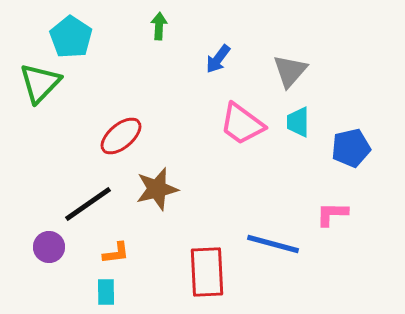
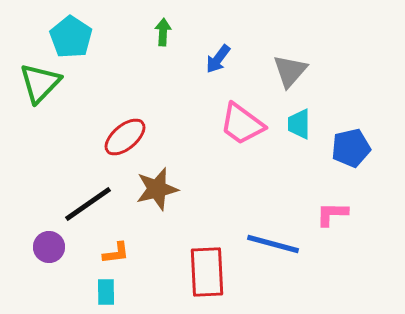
green arrow: moved 4 px right, 6 px down
cyan trapezoid: moved 1 px right, 2 px down
red ellipse: moved 4 px right, 1 px down
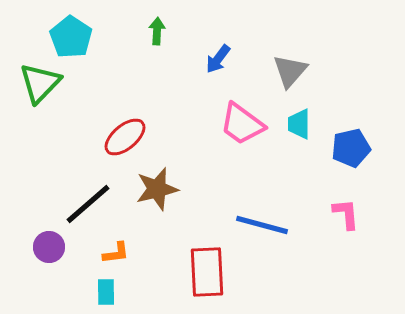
green arrow: moved 6 px left, 1 px up
black line: rotated 6 degrees counterclockwise
pink L-shape: moved 14 px right; rotated 84 degrees clockwise
blue line: moved 11 px left, 19 px up
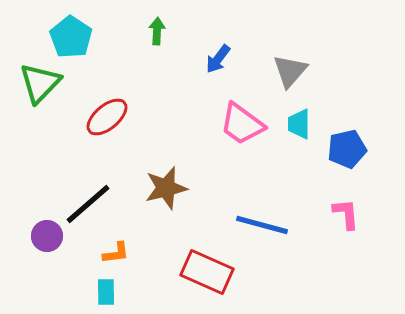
red ellipse: moved 18 px left, 20 px up
blue pentagon: moved 4 px left, 1 px down
brown star: moved 9 px right, 1 px up
purple circle: moved 2 px left, 11 px up
red rectangle: rotated 63 degrees counterclockwise
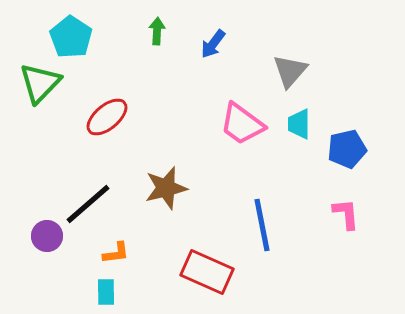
blue arrow: moved 5 px left, 15 px up
blue line: rotated 64 degrees clockwise
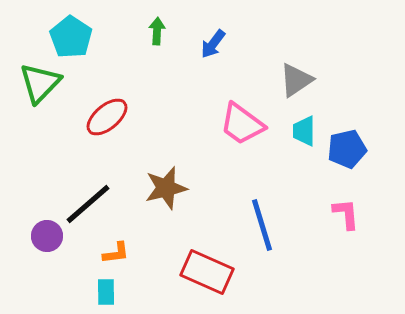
gray triangle: moved 6 px right, 9 px down; rotated 15 degrees clockwise
cyan trapezoid: moved 5 px right, 7 px down
blue line: rotated 6 degrees counterclockwise
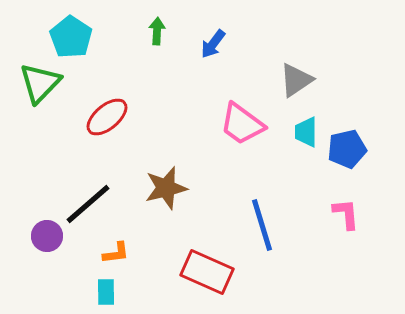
cyan trapezoid: moved 2 px right, 1 px down
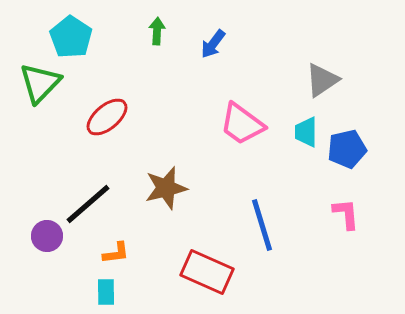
gray triangle: moved 26 px right
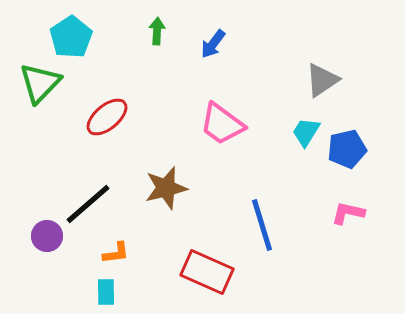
cyan pentagon: rotated 6 degrees clockwise
pink trapezoid: moved 20 px left
cyan trapezoid: rotated 32 degrees clockwise
pink L-shape: moved 2 px right, 1 px up; rotated 72 degrees counterclockwise
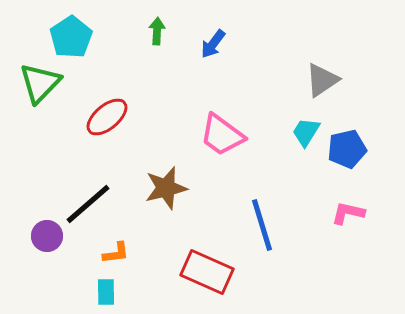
pink trapezoid: moved 11 px down
